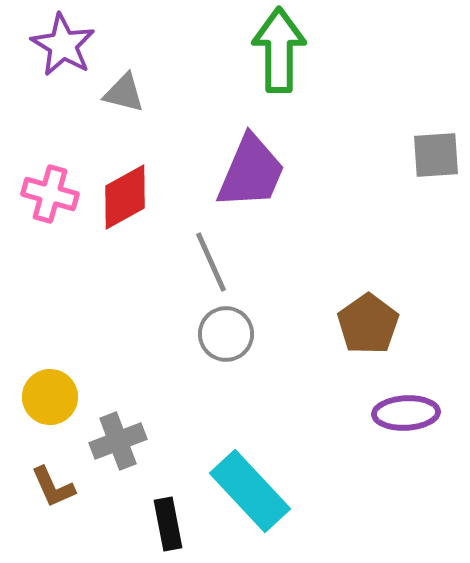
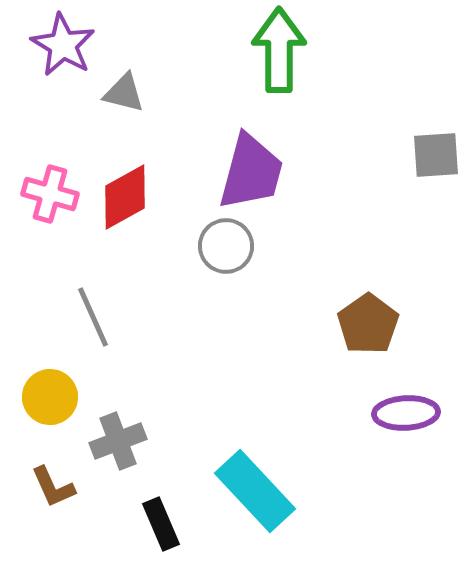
purple trapezoid: rotated 8 degrees counterclockwise
gray line: moved 118 px left, 55 px down
gray circle: moved 88 px up
cyan rectangle: moved 5 px right
black rectangle: moved 7 px left; rotated 12 degrees counterclockwise
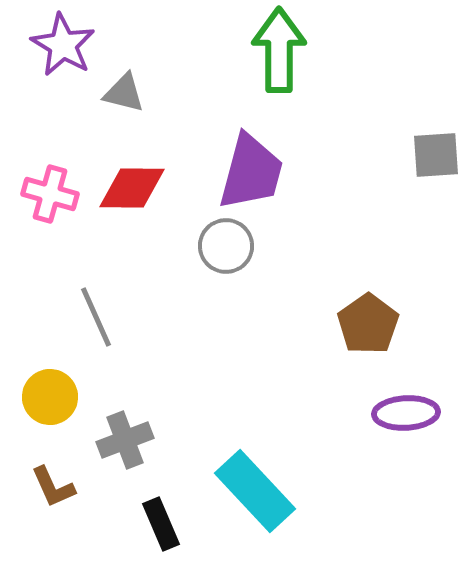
red diamond: moved 7 px right, 9 px up; rotated 30 degrees clockwise
gray line: moved 3 px right
gray cross: moved 7 px right, 1 px up
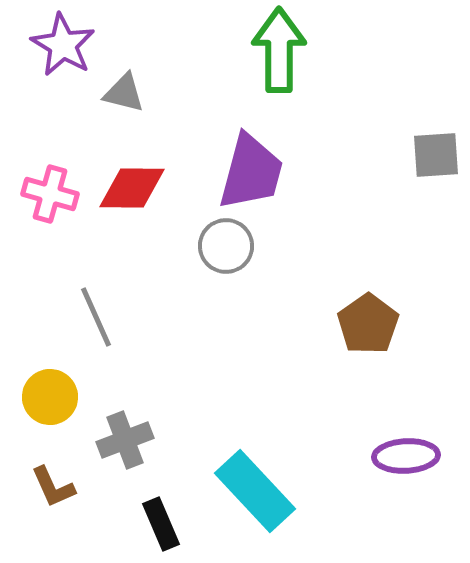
purple ellipse: moved 43 px down
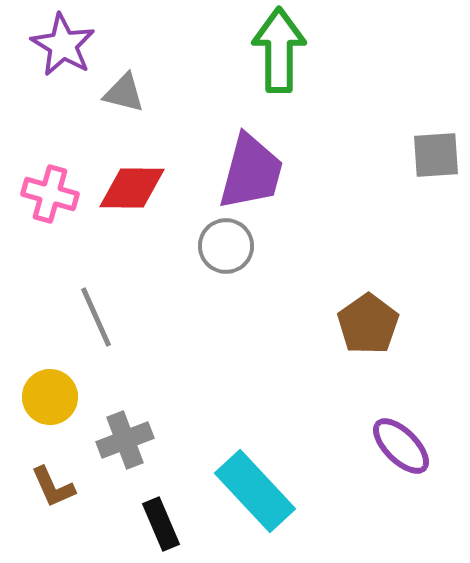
purple ellipse: moved 5 px left, 10 px up; rotated 48 degrees clockwise
